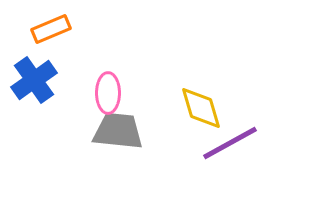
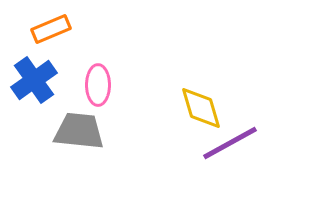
pink ellipse: moved 10 px left, 8 px up
gray trapezoid: moved 39 px left
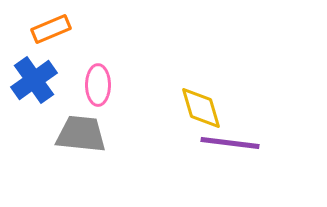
gray trapezoid: moved 2 px right, 3 px down
purple line: rotated 36 degrees clockwise
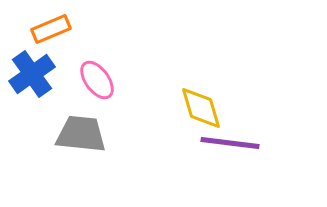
blue cross: moved 2 px left, 6 px up
pink ellipse: moved 1 px left, 5 px up; rotated 36 degrees counterclockwise
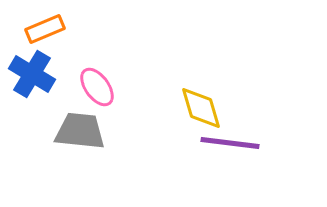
orange rectangle: moved 6 px left
blue cross: rotated 24 degrees counterclockwise
pink ellipse: moved 7 px down
gray trapezoid: moved 1 px left, 3 px up
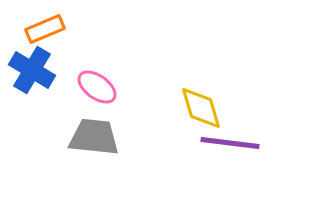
blue cross: moved 4 px up
pink ellipse: rotated 18 degrees counterclockwise
gray trapezoid: moved 14 px right, 6 px down
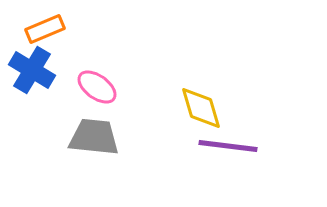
purple line: moved 2 px left, 3 px down
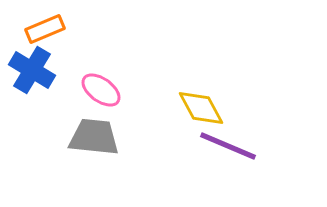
pink ellipse: moved 4 px right, 3 px down
yellow diamond: rotated 12 degrees counterclockwise
purple line: rotated 16 degrees clockwise
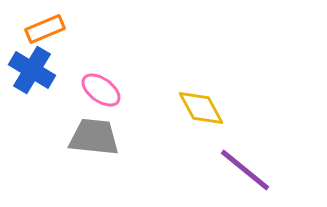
purple line: moved 17 px right, 24 px down; rotated 16 degrees clockwise
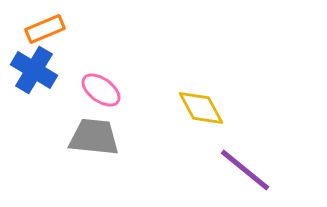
blue cross: moved 2 px right
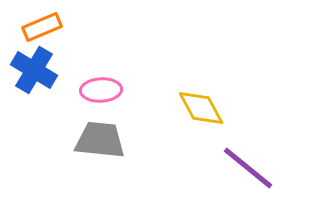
orange rectangle: moved 3 px left, 2 px up
pink ellipse: rotated 39 degrees counterclockwise
gray trapezoid: moved 6 px right, 3 px down
purple line: moved 3 px right, 2 px up
